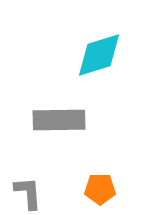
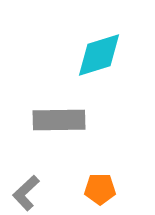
gray L-shape: moved 2 px left; rotated 129 degrees counterclockwise
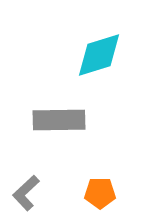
orange pentagon: moved 4 px down
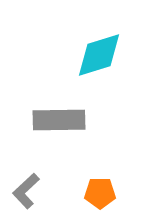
gray L-shape: moved 2 px up
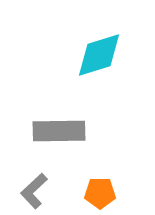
gray rectangle: moved 11 px down
gray L-shape: moved 8 px right
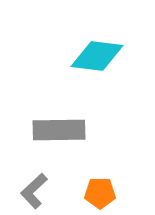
cyan diamond: moved 2 px left, 1 px down; rotated 24 degrees clockwise
gray rectangle: moved 1 px up
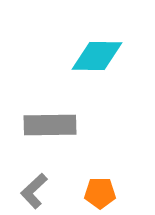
cyan diamond: rotated 6 degrees counterclockwise
gray rectangle: moved 9 px left, 5 px up
